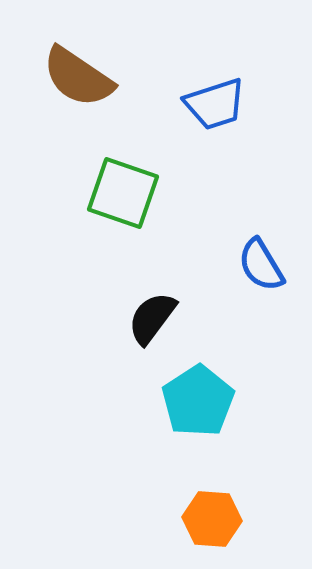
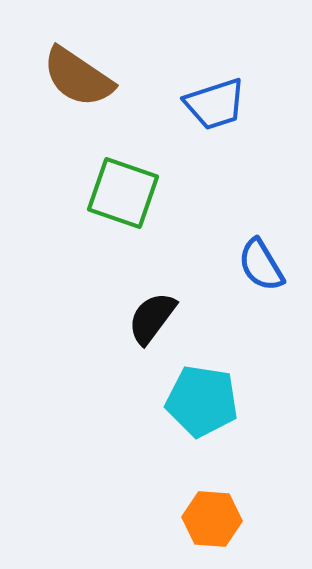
cyan pentagon: moved 4 px right; rotated 30 degrees counterclockwise
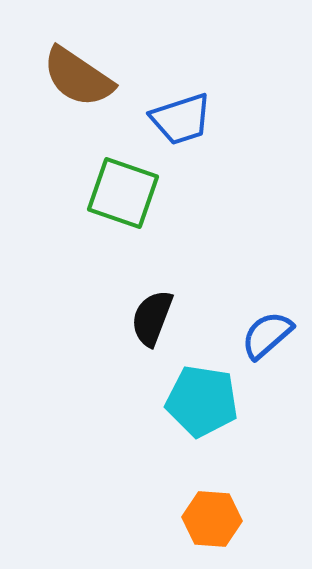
blue trapezoid: moved 34 px left, 15 px down
blue semicircle: moved 6 px right, 70 px down; rotated 80 degrees clockwise
black semicircle: rotated 16 degrees counterclockwise
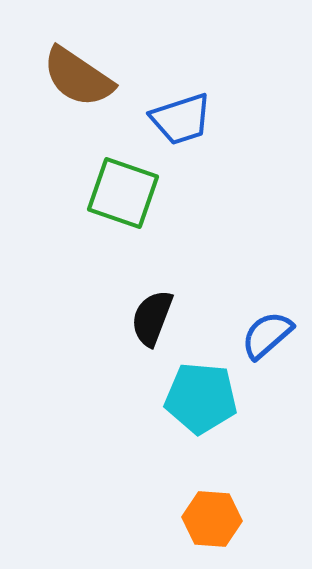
cyan pentagon: moved 1 px left, 3 px up; rotated 4 degrees counterclockwise
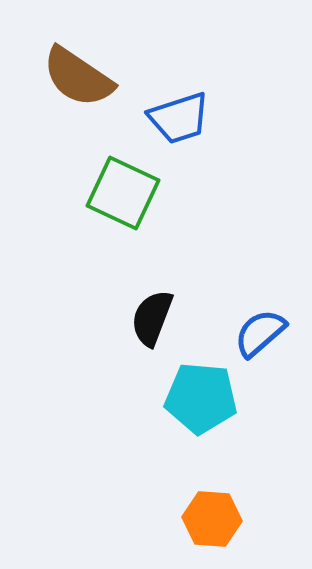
blue trapezoid: moved 2 px left, 1 px up
green square: rotated 6 degrees clockwise
blue semicircle: moved 7 px left, 2 px up
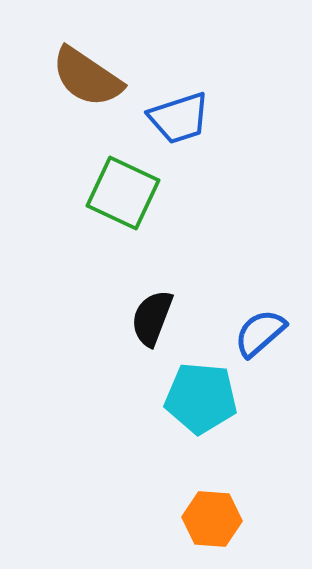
brown semicircle: moved 9 px right
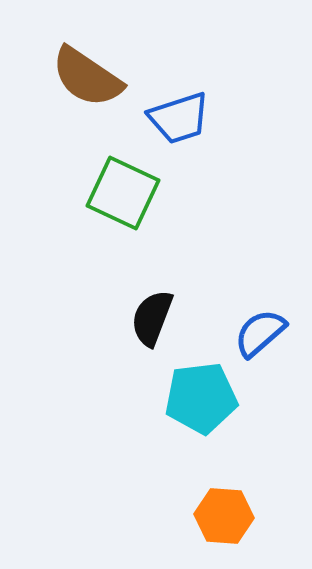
cyan pentagon: rotated 12 degrees counterclockwise
orange hexagon: moved 12 px right, 3 px up
